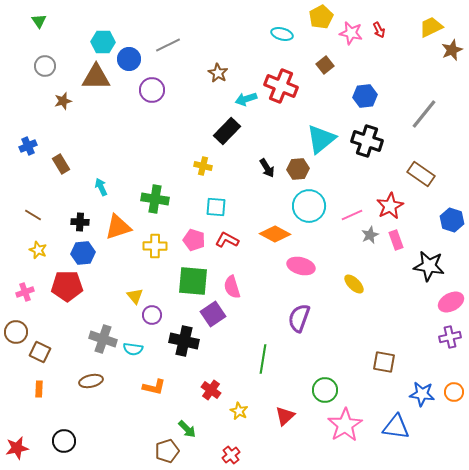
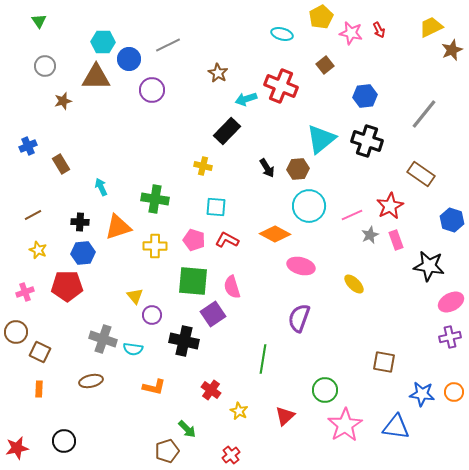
brown line at (33, 215): rotated 60 degrees counterclockwise
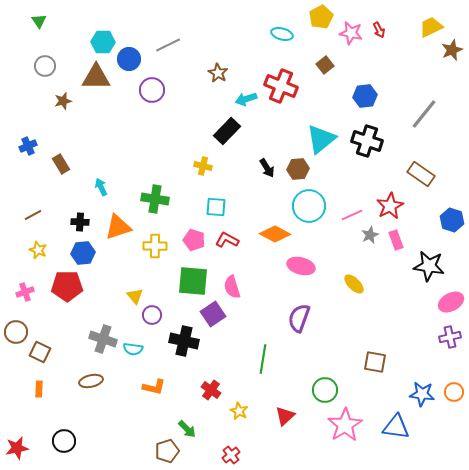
brown square at (384, 362): moved 9 px left
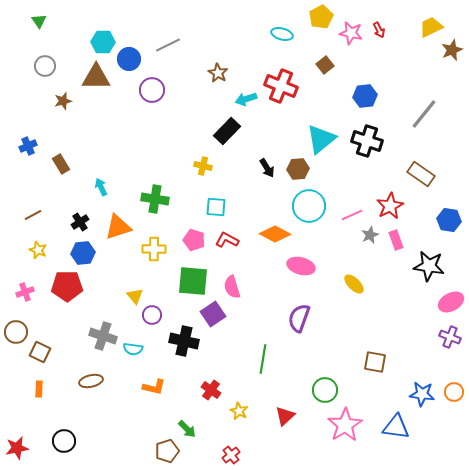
blue hexagon at (452, 220): moved 3 px left; rotated 10 degrees counterclockwise
black cross at (80, 222): rotated 36 degrees counterclockwise
yellow cross at (155, 246): moved 1 px left, 3 px down
purple cross at (450, 337): rotated 35 degrees clockwise
gray cross at (103, 339): moved 3 px up
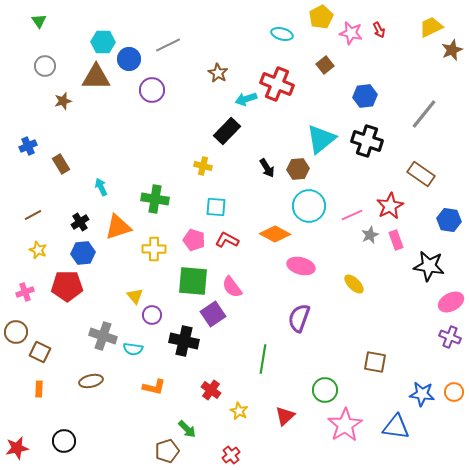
red cross at (281, 86): moved 4 px left, 2 px up
pink semicircle at (232, 287): rotated 20 degrees counterclockwise
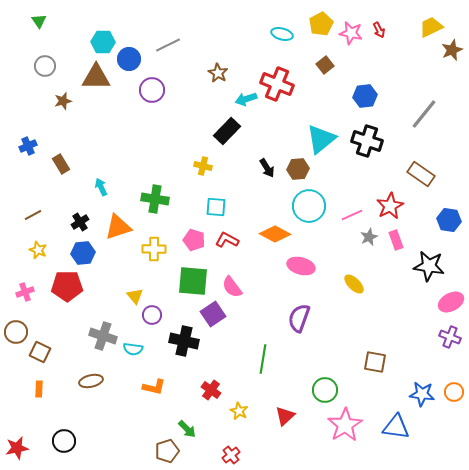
yellow pentagon at (321, 17): moved 7 px down
gray star at (370, 235): moved 1 px left, 2 px down
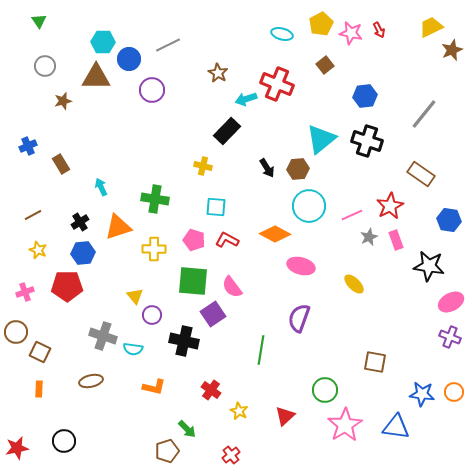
green line at (263, 359): moved 2 px left, 9 px up
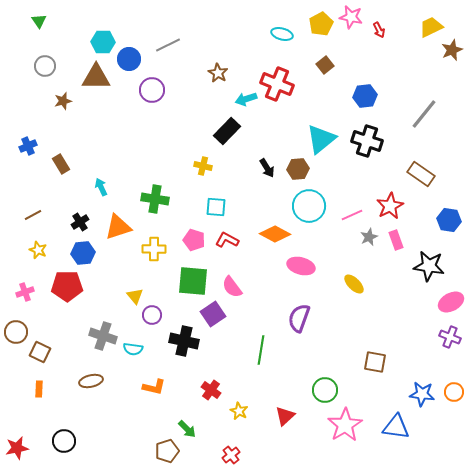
pink star at (351, 33): moved 16 px up
